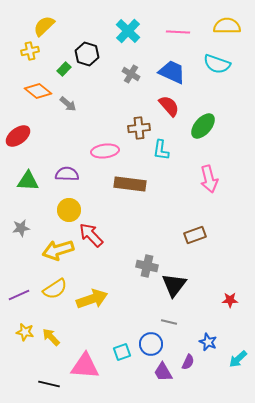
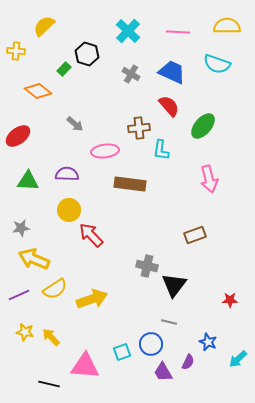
yellow cross at (30, 51): moved 14 px left; rotated 18 degrees clockwise
gray arrow at (68, 104): moved 7 px right, 20 px down
yellow arrow at (58, 250): moved 24 px left, 9 px down; rotated 40 degrees clockwise
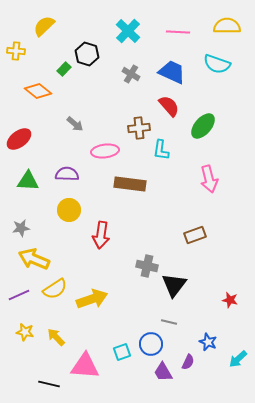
red ellipse at (18, 136): moved 1 px right, 3 px down
red arrow at (91, 235): moved 10 px right; rotated 128 degrees counterclockwise
red star at (230, 300): rotated 14 degrees clockwise
yellow arrow at (51, 337): moved 5 px right
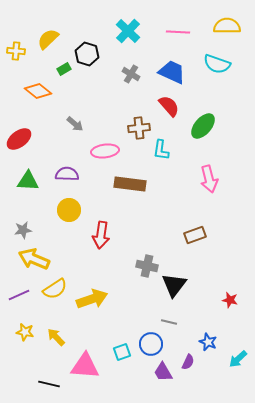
yellow semicircle at (44, 26): moved 4 px right, 13 px down
green rectangle at (64, 69): rotated 16 degrees clockwise
gray star at (21, 228): moved 2 px right, 2 px down
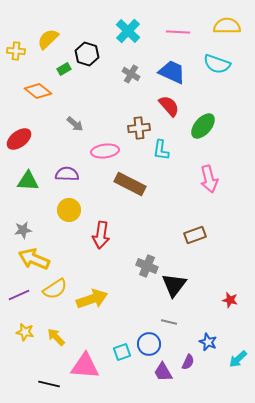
brown rectangle at (130, 184): rotated 20 degrees clockwise
gray cross at (147, 266): rotated 10 degrees clockwise
blue circle at (151, 344): moved 2 px left
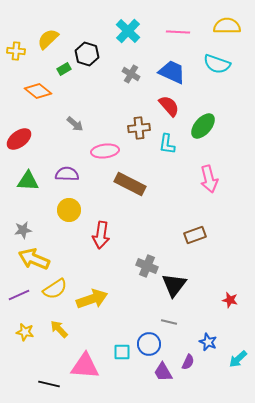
cyan L-shape at (161, 150): moved 6 px right, 6 px up
yellow arrow at (56, 337): moved 3 px right, 8 px up
cyan square at (122, 352): rotated 18 degrees clockwise
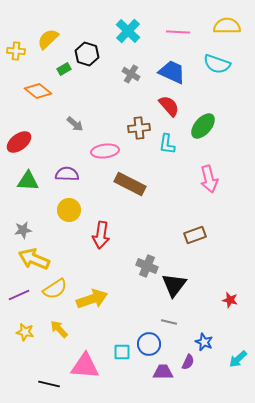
red ellipse at (19, 139): moved 3 px down
blue star at (208, 342): moved 4 px left
purple trapezoid at (163, 372): rotated 120 degrees clockwise
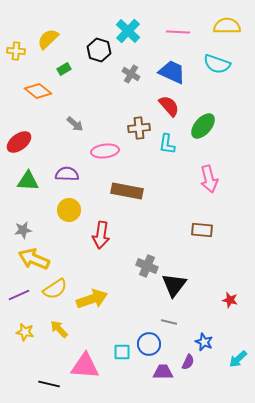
black hexagon at (87, 54): moved 12 px right, 4 px up
brown rectangle at (130, 184): moved 3 px left, 7 px down; rotated 16 degrees counterclockwise
brown rectangle at (195, 235): moved 7 px right, 5 px up; rotated 25 degrees clockwise
